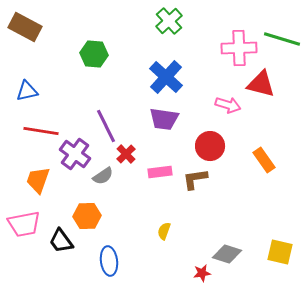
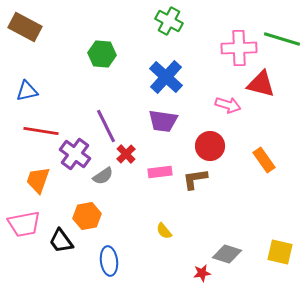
green cross: rotated 20 degrees counterclockwise
green hexagon: moved 8 px right
purple trapezoid: moved 1 px left, 2 px down
orange hexagon: rotated 8 degrees counterclockwise
yellow semicircle: rotated 60 degrees counterclockwise
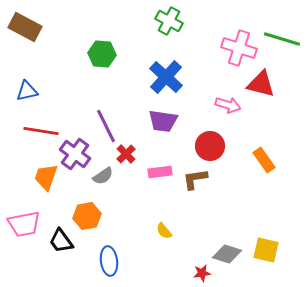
pink cross: rotated 20 degrees clockwise
orange trapezoid: moved 8 px right, 3 px up
yellow square: moved 14 px left, 2 px up
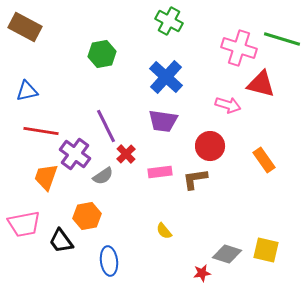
green hexagon: rotated 16 degrees counterclockwise
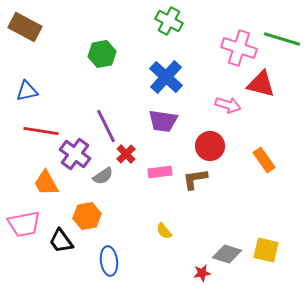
orange trapezoid: moved 6 px down; rotated 48 degrees counterclockwise
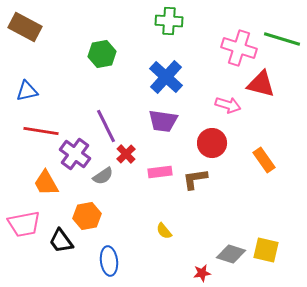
green cross: rotated 24 degrees counterclockwise
red circle: moved 2 px right, 3 px up
gray diamond: moved 4 px right
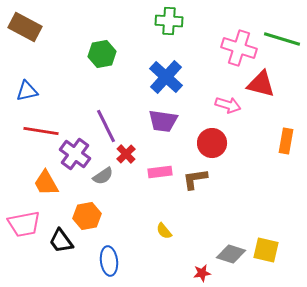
orange rectangle: moved 22 px right, 19 px up; rotated 45 degrees clockwise
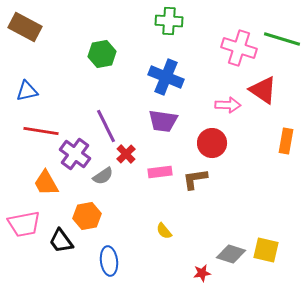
blue cross: rotated 20 degrees counterclockwise
red triangle: moved 2 px right, 6 px down; rotated 20 degrees clockwise
pink arrow: rotated 15 degrees counterclockwise
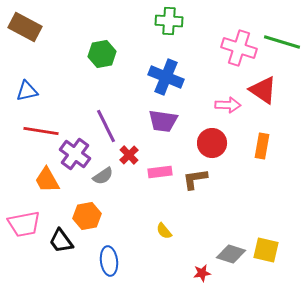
green line: moved 3 px down
orange rectangle: moved 24 px left, 5 px down
red cross: moved 3 px right, 1 px down
orange trapezoid: moved 1 px right, 3 px up
